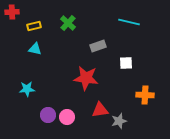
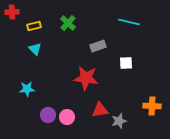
cyan triangle: rotated 32 degrees clockwise
orange cross: moved 7 px right, 11 px down
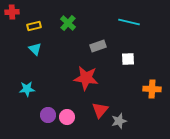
white square: moved 2 px right, 4 px up
orange cross: moved 17 px up
red triangle: rotated 42 degrees counterclockwise
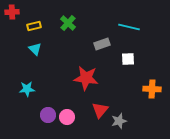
cyan line: moved 5 px down
gray rectangle: moved 4 px right, 2 px up
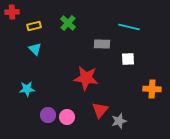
gray rectangle: rotated 21 degrees clockwise
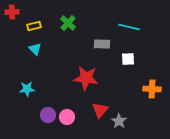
gray star: rotated 21 degrees counterclockwise
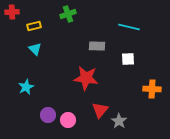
green cross: moved 9 px up; rotated 28 degrees clockwise
gray rectangle: moved 5 px left, 2 px down
cyan star: moved 1 px left, 2 px up; rotated 21 degrees counterclockwise
pink circle: moved 1 px right, 3 px down
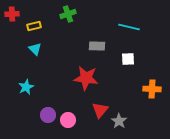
red cross: moved 2 px down
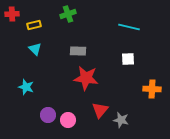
yellow rectangle: moved 1 px up
gray rectangle: moved 19 px left, 5 px down
cyan star: rotated 28 degrees counterclockwise
gray star: moved 2 px right, 1 px up; rotated 21 degrees counterclockwise
